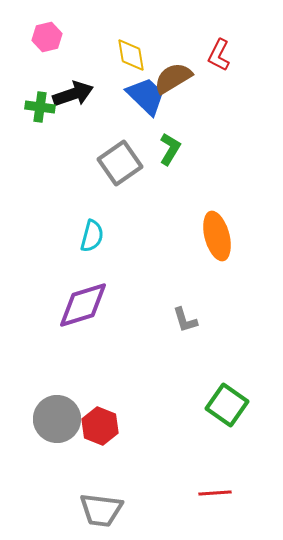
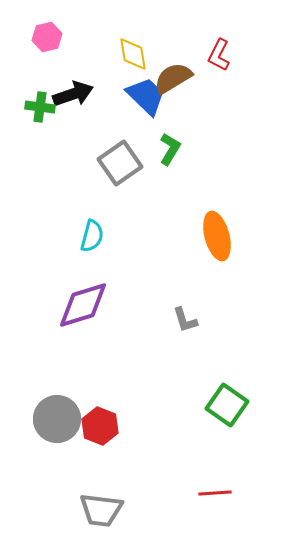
yellow diamond: moved 2 px right, 1 px up
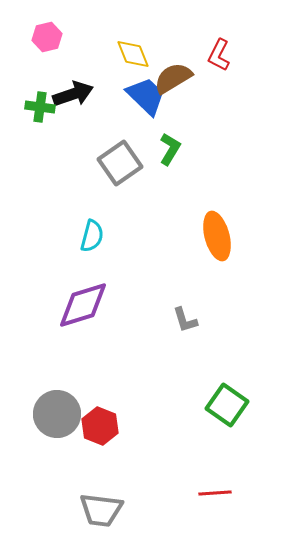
yellow diamond: rotated 12 degrees counterclockwise
gray circle: moved 5 px up
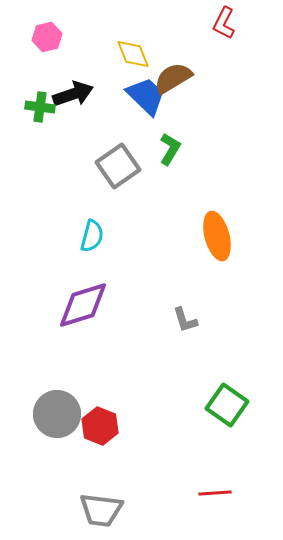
red L-shape: moved 5 px right, 32 px up
gray square: moved 2 px left, 3 px down
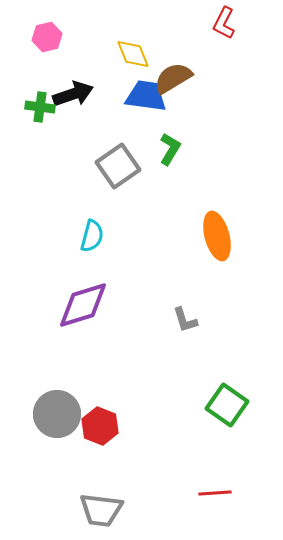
blue trapezoid: rotated 36 degrees counterclockwise
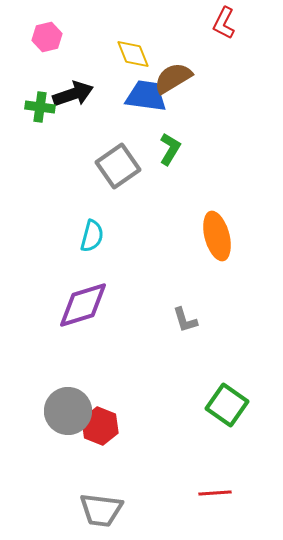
gray circle: moved 11 px right, 3 px up
